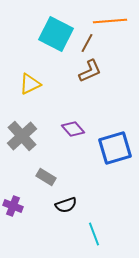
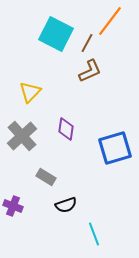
orange line: rotated 48 degrees counterclockwise
yellow triangle: moved 8 px down; rotated 20 degrees counterclockwise
purple diamond: moved 7 px left; rotated 50 degrees clockwise
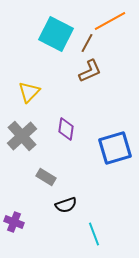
orange line: rotated 24 degrees clockwise
yellow triangle: moved 1 px left
purple cross: moved 1 px right, 16 px down
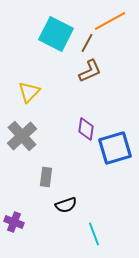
purple diamond: moved 20 px right
gray rectangle: rotated 66 degrees clockwise
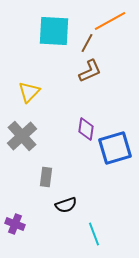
cyan square: moved 2 px left, 3 px up; rotated 24 degrees counterclockwise
purple cross: moved 1 px right, 2 px down
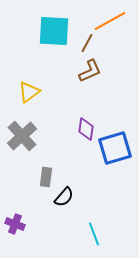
yellow triangle: rotated 10 degrees clockwise
black semicircle: moved 2 px left, 8 px up; rotated 30 degrees counterclockwise
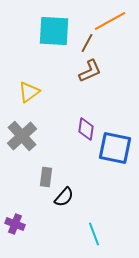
blue square: rotated 28 degrees clockwise
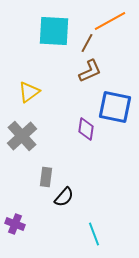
blue square: moved 41 px up
